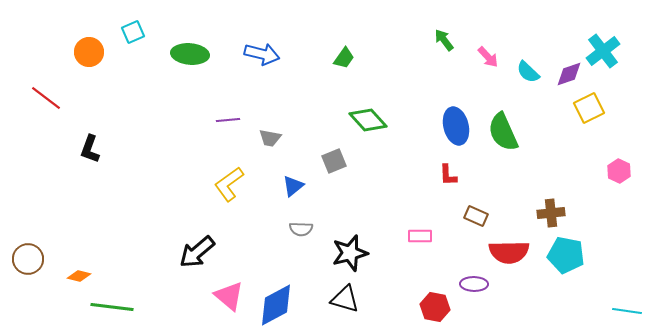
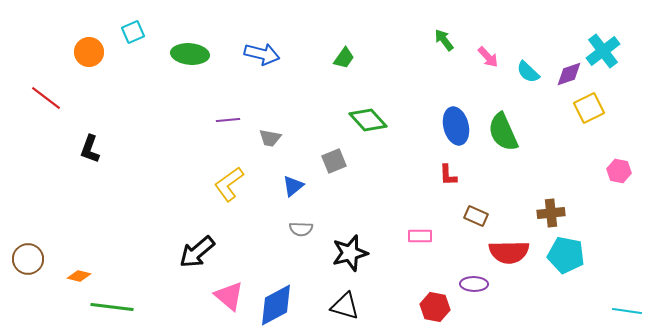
pink hexagon: rotated 15 degrees counterclockwise
black triangle: moved 7 px down
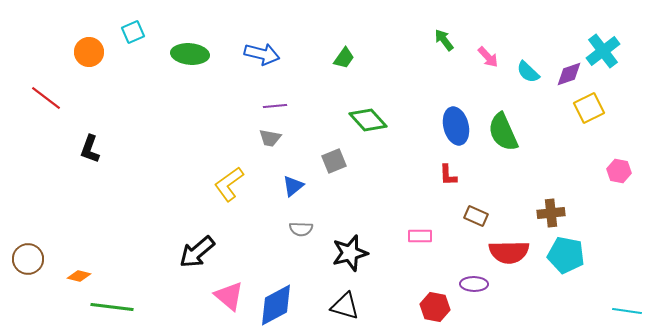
purple line: moved 47 px right, 14 px up
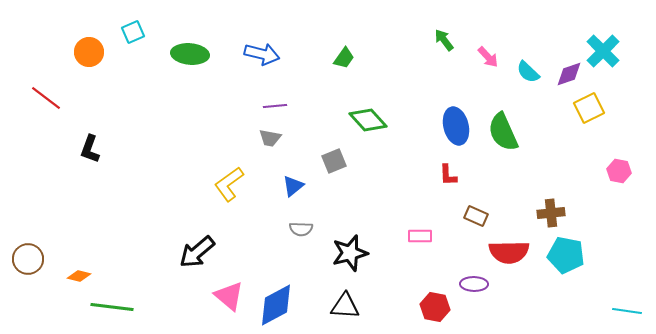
cyan cross: rotated 8 degrees counterclockwise
black triangle: rotated 12 degrees counterclockwise
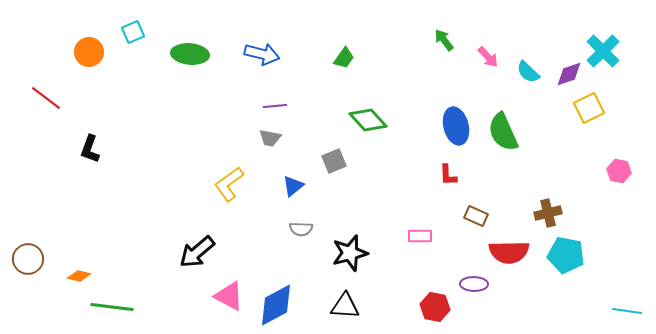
brown cross: moved 3 px left; rotated 8 degrees counterclockwise
pink triangle: rotated 12 degrees counterclockwise
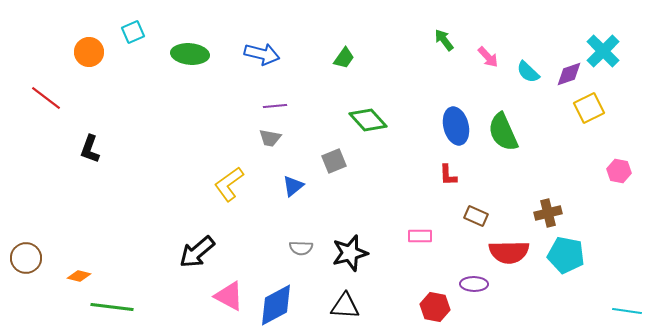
gray semicircle: moved 19 px down
brown circle: moved 2 px left, 1 px up
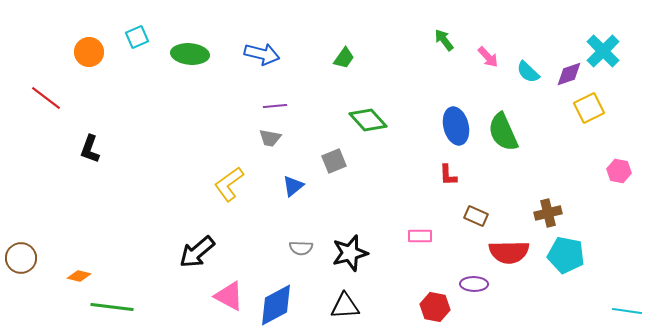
cyan square: moved 4 px right, 5 px down
brown circle: moved 5 px left
black triangle: rotated 8 degrees counterclockwise
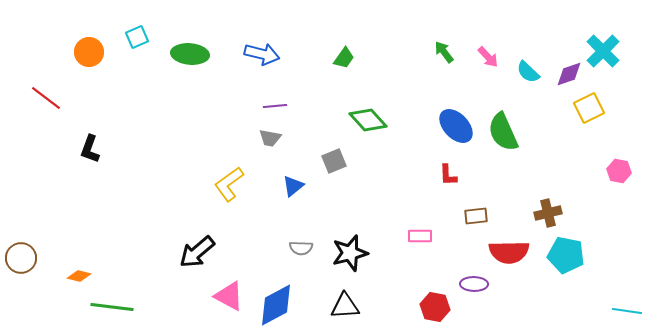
green arrow: moved 12 px down
blue ellipse: rotated 30 degrees counterclockwise
brown rectangle: rotated 30 degrees counterclockwise
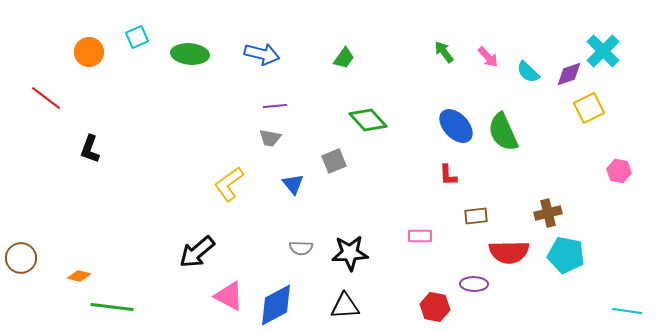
blue triangle: moved 2 px up; rotated 30 degrees counterclockwise
black star: rotated 12 degrees clockwise
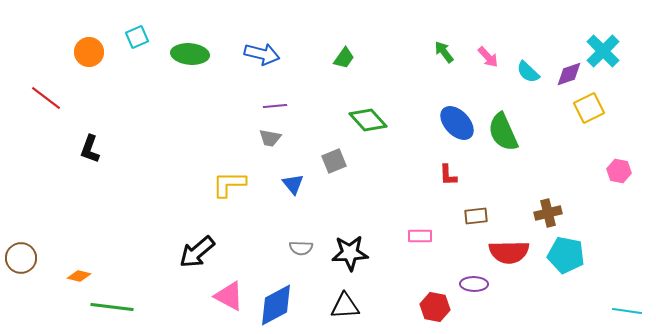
blue ellipse: moved 1 px right, 3 px up
yellow L-shape: rotated 36 degrees clockwise
